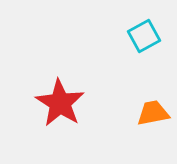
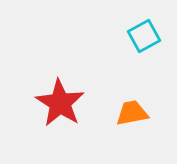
orange trapezoid: moved 21 px left
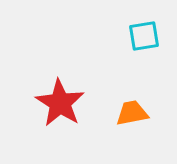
cyan square: rotated 20 degrees clockwise
